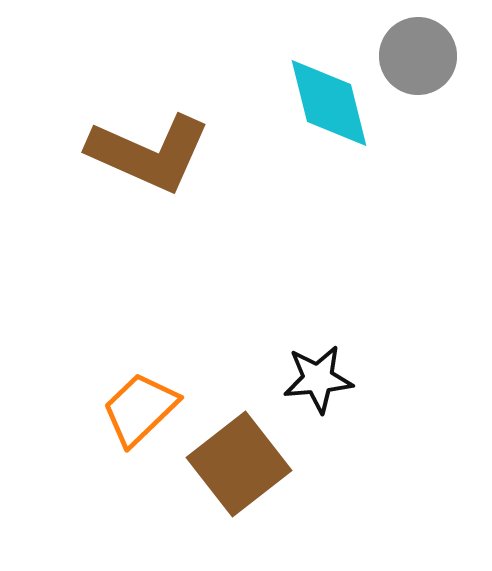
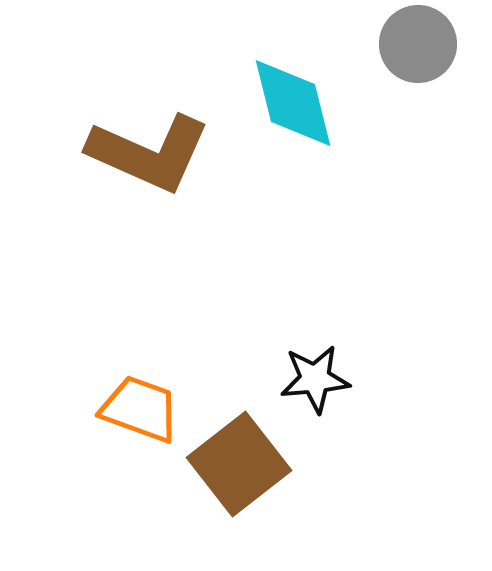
gray circle: moved 12 px up
cyan diamond: moved 36 px left
black star: moved 3 px left
orange trapezoid: rotated 64 degrees clockwise
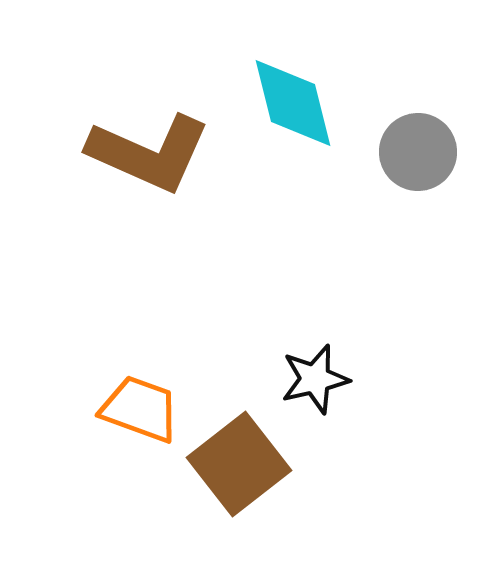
gray circle: moved 108 px down
black star: rotated 8 degrees counterclockwise
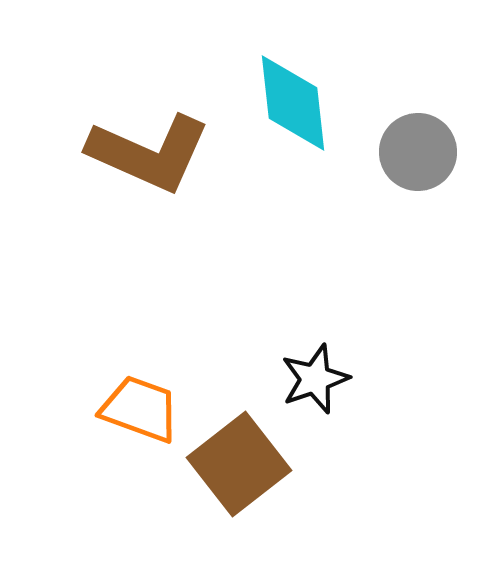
cyan diamond: rotated 8 degrees clockwise
black star: rotated 6 degrees counterclockwise
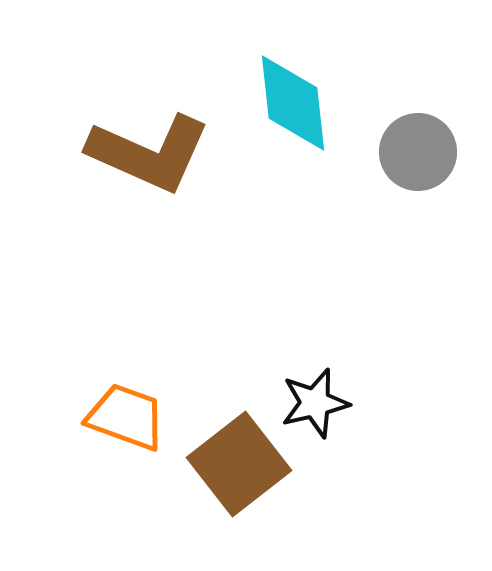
black star: moved 24 px down; rotated 6 degrees clockwise
orange trapezoid: moved 14 px left, 8 px down
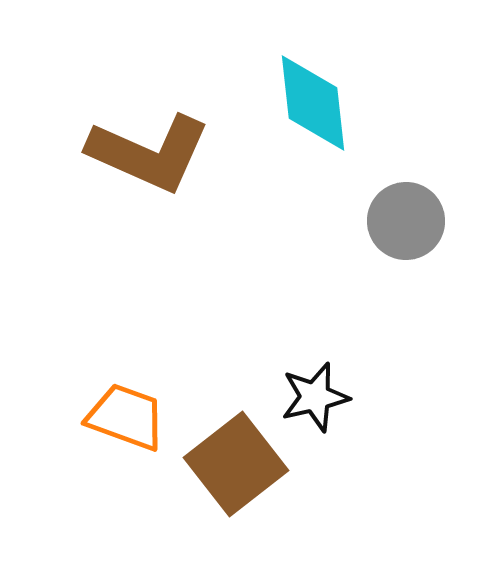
cyan diamond: moved 20 px right
gray circle: moved 12 px left, 69 px down
black star: moved 6 px up
brown square: moved 3 px left
